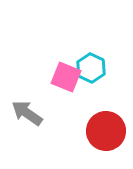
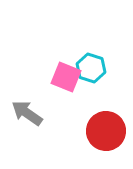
cyan hexagon: rotated 8 degrees counterclockwise
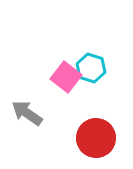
pink square: rotated 16 degrees clockwise
red circle: moved 10 px left, 7 px down
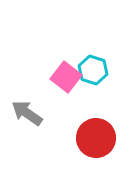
cyan hexagon: moved 2 px right, 2 px down
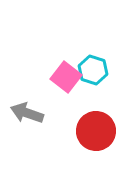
gray arrow: rotated 16 degrees counterclockwise
red circle: moved 7 px up
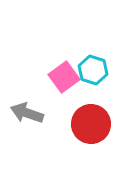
pink square: moved 2 px left; rotated 16 degrees clockwise
red circle: moved 5 px left, 7 px up
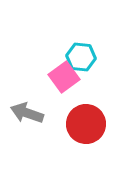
cyan hexagon: moved 12 px left, 13 px up; rotated 12 degrees counterclockwise
red circle: moved 5 px left
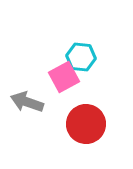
pink square: rotated 8 degrees clockwise
gray arrow: moved 11 px up
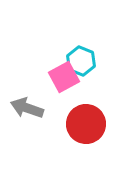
cyan hexagon: moved 4 px down; rotated 16 degrees clockwise
gray arrow: moved 6 px down
